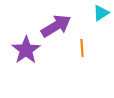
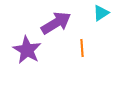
purple arrow: moved 3 px up
purple star: moved 1 px right; rotated 8 degrees counterclockwise
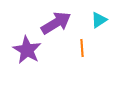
cyan triangle: moved 2 px left, 7 px down
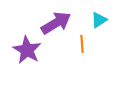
orange line: moved 4 px up
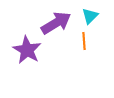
cyan triangle: moved 9 px left, 4 px up; rotated 12 degrees counterclockwise
orange line: moved 2 px right, 3 px up
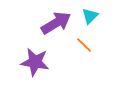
orange line: moved 4 px down; rotated 42 degrees counterclockwise
purple star: moved 8 px right, 12 px down; rotated 20 degrees counterclockwise
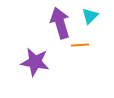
purple arrow: moved 4 px right; rotated 76 degrees counterclockwise
orange line: moved 4 px left; rotated 48 degrees counterclockwise
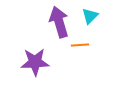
purple arrow: moved 1 px left, 1 px up
purple star: rotated 12 degrees counterclockwise
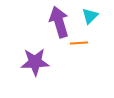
orange line: moved 1 px left, 2 px up
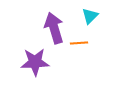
purple arrow: moved 5 px left, 6 px down
